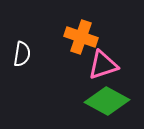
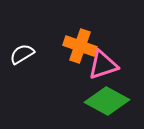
orange cross: moved 1 px left, 9 px down
white semicircle: rotated 130 degrees counterclockwise
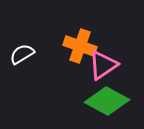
pink triangle: rotated 16 degrees counterclockwise
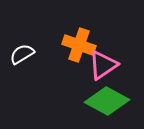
orange cross: moved 1 px left, 1 px up
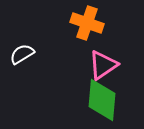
orange cross: moved 8 px right, 22 px up
green diamond: moved 5 px left, 1 px up; rotated 66 degrees clockwise
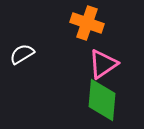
pink triangle: moved 1 px up
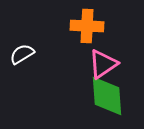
orange cross: moved 3 px down; rotated 16 degrees counterclockwise
green diamond: moved 5 px right, 4 px up; rotated 9 degrees counterclockwise
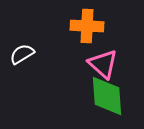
pink triangle: rotated 44 degrees counterclockwise
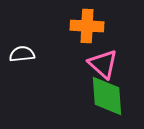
white semicircle: rotated 25 degrees clockwise
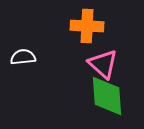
white semicircle: moved 1 px right, 3 px down
